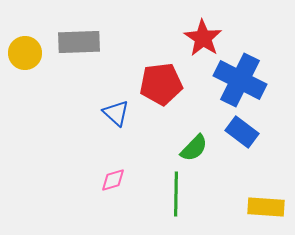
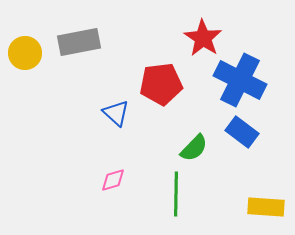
gray rectangle: rotated 9 degrees counterclockwise
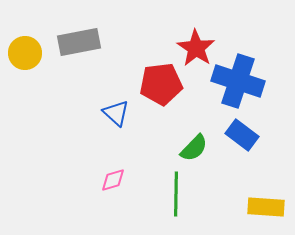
red star: moved 7 px left, 10 px down
blue cross: moved 2 px left, 1 px down; rotated 9 degrees counterclockwise
blue rectangle: moved 3 px down
